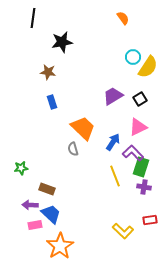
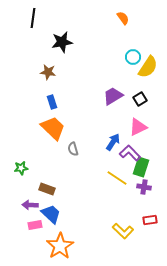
orange trapezoid: moved 30 px left
purple L-shape: moved 3 px left
yellow line: moved 2 px right, 2 px down; rotated 35 degrees counterclockwise
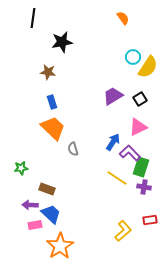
yellow L-shape: rotated 85 degrees counterclockwise
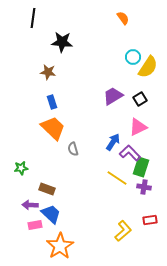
black star: rotated 15 degrees clockwise
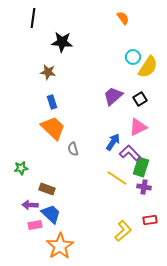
purple trapezoid: rotated 10 degrees counterclockwise
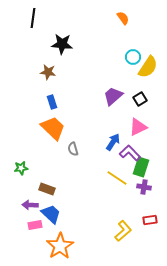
black star: moved 2 px down
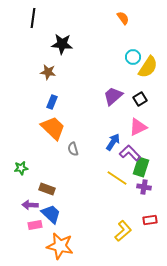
blue rectangle: rotated 40 degrees clockwise
orange star: rotated 28 degrees counterclockwise
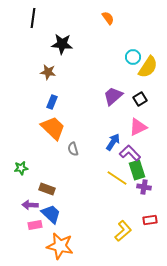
orange semicircle: moved 15 px left
green rectangle: moved 4 px left, 3 px down; rotated 36 degrees counterclockwise
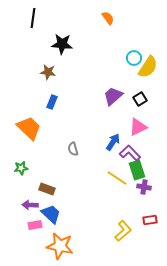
cyan circle: moved 1 px right, 1 px down
orange trapezoid: moved 24 px left
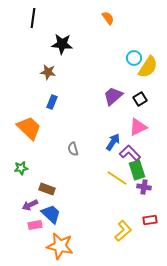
purple arrow: rotated 28 degrees counterclockwise
